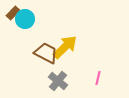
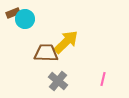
brown rectangle: rotated 24 degrees clockwise
yellow arrow: moved 1 px right, 5 px up
brown trapezoid: rotated 25 degrees counterclockwise
pink line: moved 5 px right, 1 px down
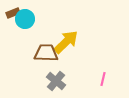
gray cross: moved 2 px left
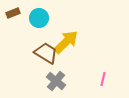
cyan circle: moved 14 px right, 1 px up
brown trapezoid: rotated 30 degrees clockwise
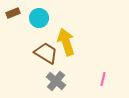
yellow arrow: rotated 64 degrees counterclockwise
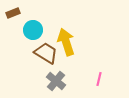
cyan circle: moved 6 px left, 12 px down
pink line: moved 4 px left
